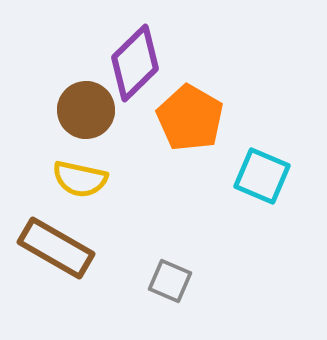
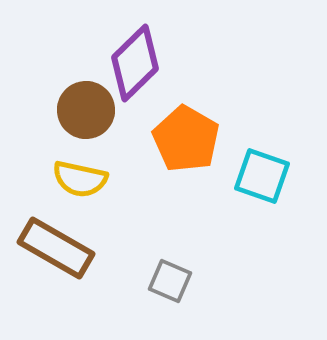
orange pentagon: moved 4 px left, 21 px down
cyan square: rotated 4 degrees counterclockwise
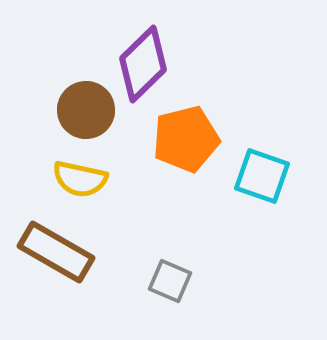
purple diamond: moved 8 px right, 1 px down
orange pentagon: rotated 28 degrees clockwise
brown rectangle: moved 4 px down
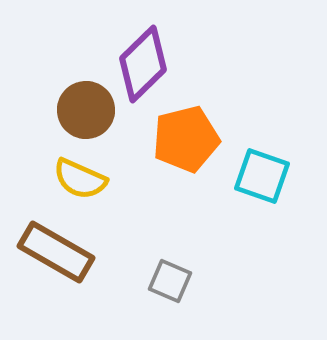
yellow semicircle: rotated 12 degrees clockwise
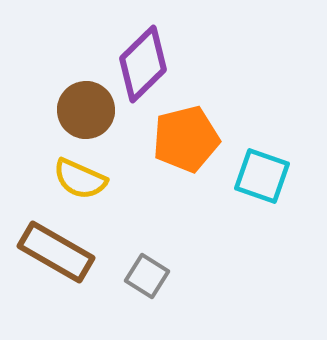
gray square: moved 23 px left, 5 px up; rotated 9 degrees clockwise
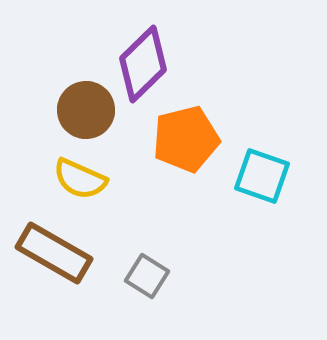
brown rectangle: moved 2 px left, 1 px down
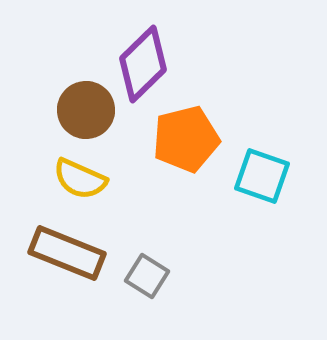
brown rectangle: moved 13 px right; rotated 8 degrees counterclockwise
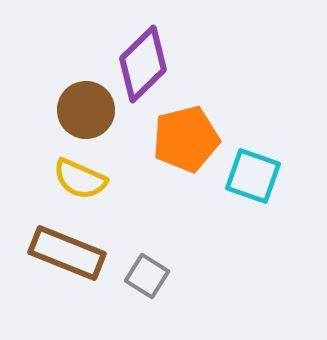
cyan square: moved 9 px left
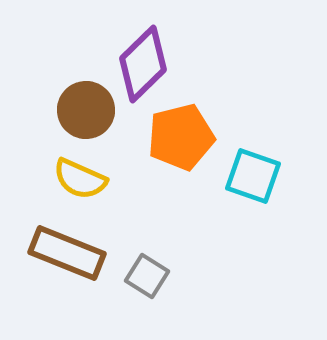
orange pentagon: moved 5 px left, 2 px up
